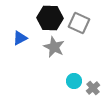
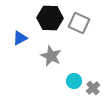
gray star: moved 3 px left, 9 px down
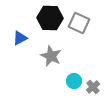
gray cross: moved 1 px up
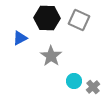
black hexagon: moved 3 px left
gray square: moved 3 px up
gray star: rotated 10 degrees clockwise
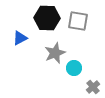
gray square: moved 1 px left, 1 px down; rotated 15 degrees counterclockwise
gray star: moved 4 px right, 3 px up; rotated 15 degrees clockwise
cyan circle: moved 13 px up
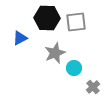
gray square: moved 2 px left, 1 px down; rotated 15 degrees counterclockwise
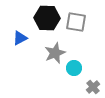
gray square: rotated 15 degrees clockwise
